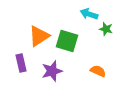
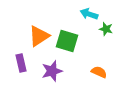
orange semicircle: moved 1 px right, 1 px down
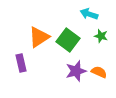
green star: moved 5 px left, 7 px down
orange triangle: moved 1 px down
green square: moved 1 px right, 1 px up; rotated 20 degrees clockwise
purple star: moved 24 px right
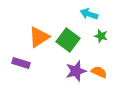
purple rectangle: rotated 60 degrees counterclockwise
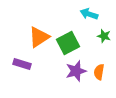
green star: moved 3 px right
green square: moved 3 px down; rotated 25 degrees clockwise
purple rectangle: moved 1 px right, 1 px down
orange semicircle: rotated 105 degrees counterclockwise
